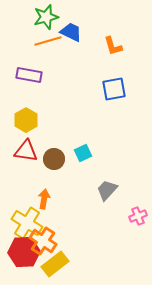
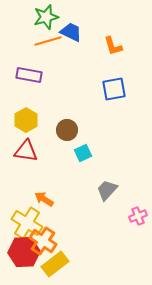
brown circle: moved 13 px right, 29 px up
orange arrow: rotated 66 degrees counterclockwise
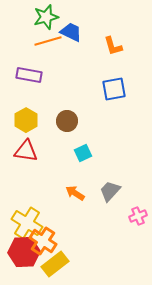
brown circle: moved 9 px up
gray trapezoid: moved 3 px right, 1 px down
orange arrow: moved 31 px right, 6 px up
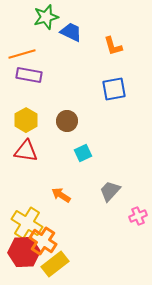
orange line: moved 26 px left, 13 px down
orange arrow: moved 14 px left, 2 px down
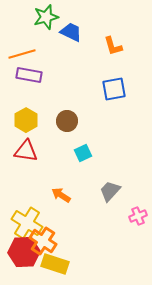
yellow rectangle: rotated 56 degrees clockwise
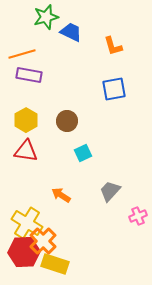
orange cross: rotated 12 degrees clockwise
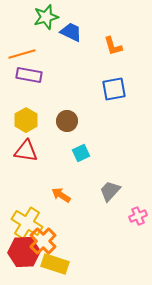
cyan square: moved 2 px left
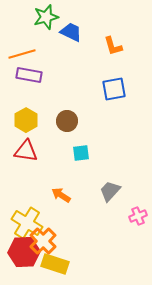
cyan square: rotated 18 degrees clockwise
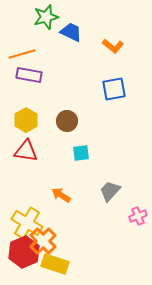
orange L-shape: rotated 35 degrees counterclockwise
red hexagon: rotated 20 degrees counterclockwise
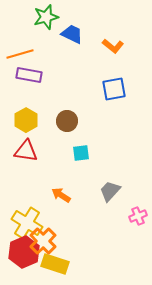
blue trapezoid: moved 1 px right, 2 px down
orange line: moved 2 px left
